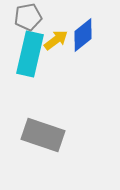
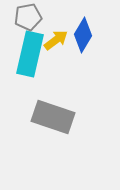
blue diamond: rotated 20 degrees counterclockwise
gray rectangle: moved 10 px right, 18 px up
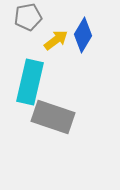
cyan rectangle: moved 28 px down
